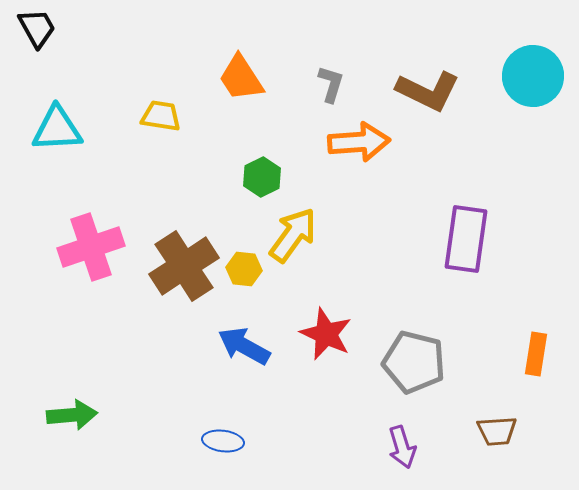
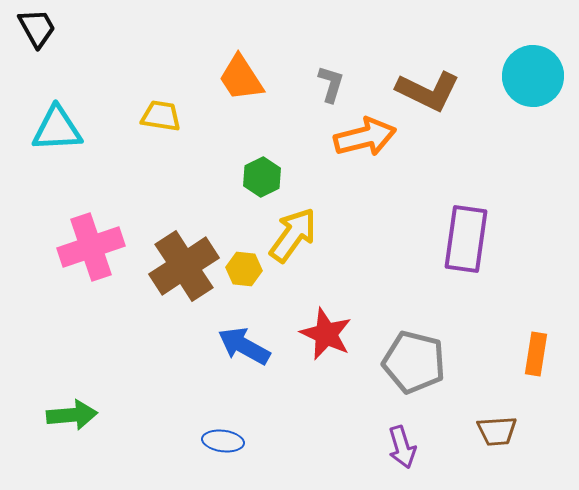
orange arrow: moved 6 px right, 5 px up; rotated 10 degrees counterclockwise
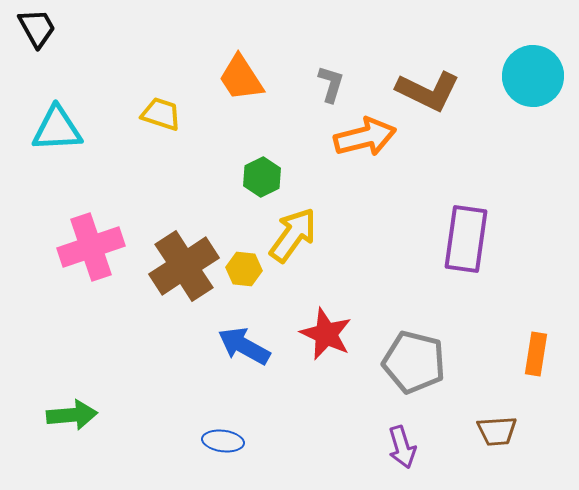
yellow trapezoid: moved 2 px up; rotated 9 degrees clockwise
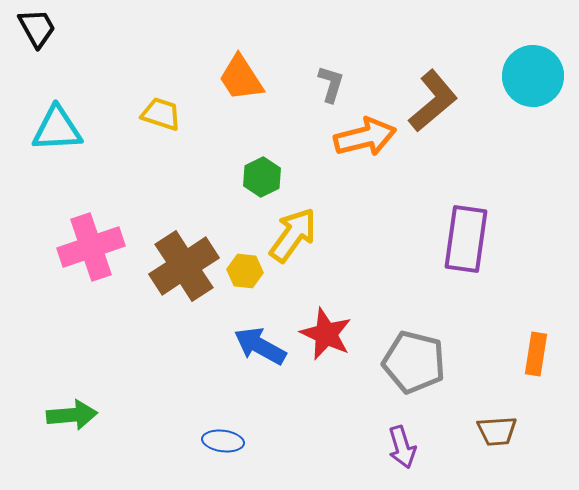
brown L-shape: moved 5 px right, 10 px down; rotated 66 degrees counterclockwise
yellow hexagon: moved 1 px right, 2 px down
blue arrow: moved 16 px right
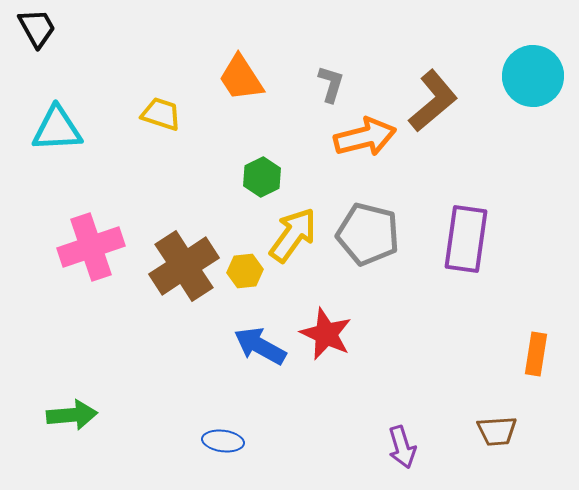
yellow hexagon: rotated 12 degrees counterclockwise
gray pentagon: moved 46 px left, 128 px up
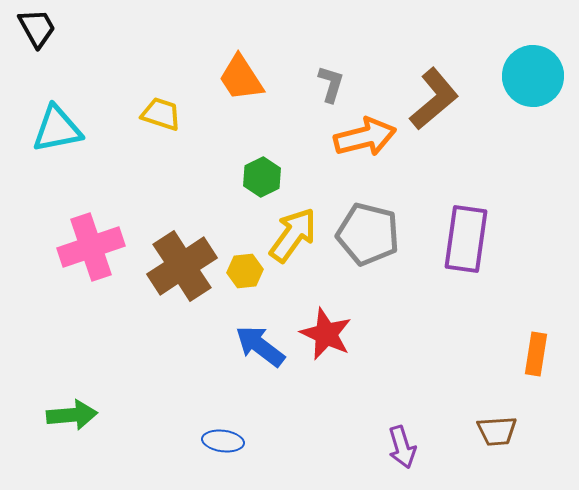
brown L-shape: moved 1 px right, 2 px up
cyan triangle: rotated 8 degrees counterclockwise
brown cross: moved 2 px left
blue arrow: rotated 8 degrees clockwise
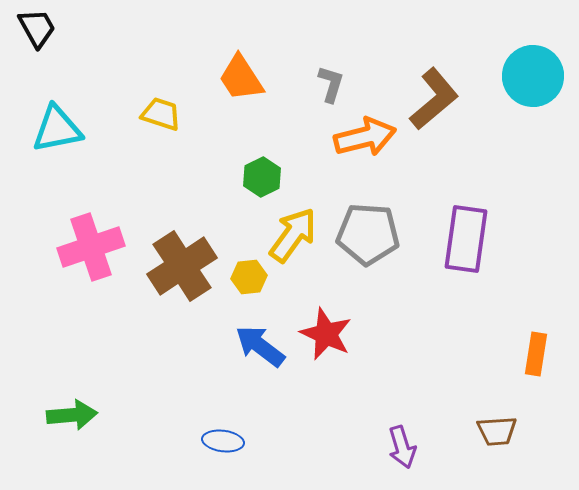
gray pentagon: rotated 10 degrees counterclockwise
yellow hexagon: moved 4 px right, 6 px down
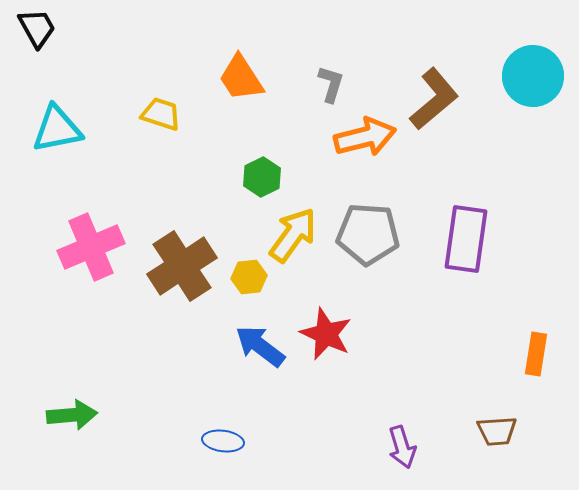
pink cross: rotated 4 degrees counterclockwise
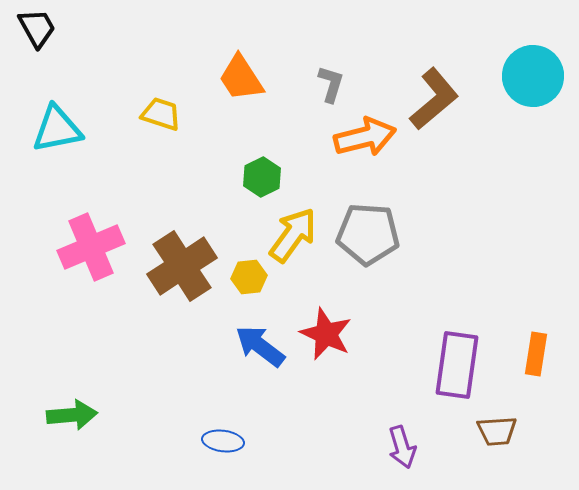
purple rectangle: moved 9 px left, 126 px down
